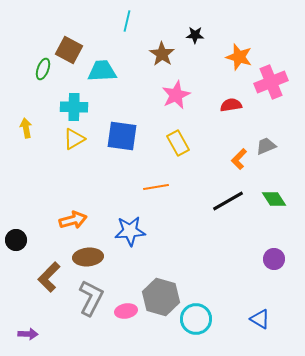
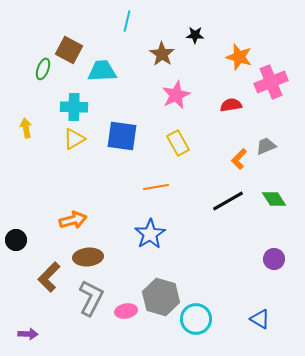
blue star: moved 20 px right, 3 px down; rotated 28 degrees counterclockwise
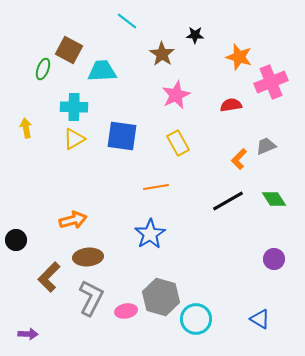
cyan line: rotated 65 degrees counterclockwise
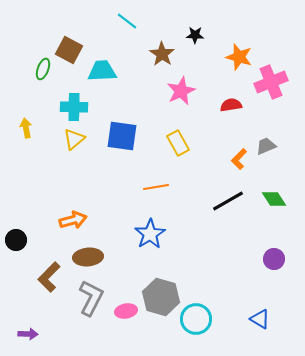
pink star: moved 5 px right, 4 px up
yellow triangle: rotated 10 degrees counterclockwise
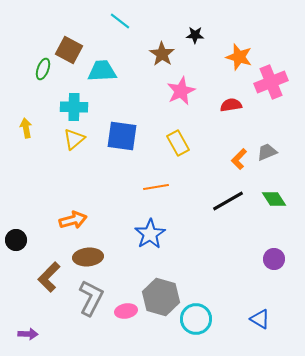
cyan line: moved 7 px left
gray trapezoid: moved 1 px right, 6 px down
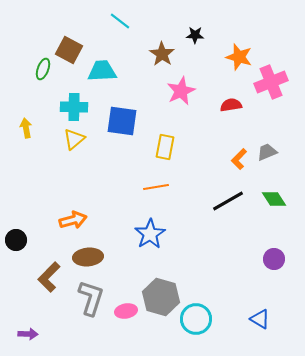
blue square: moved 15 px up
yellow rectangle: moved 13 px left, 4 px down; rotated 40 degrees clockwise
gray L-shape: rotated 9 degrees counterclockwise
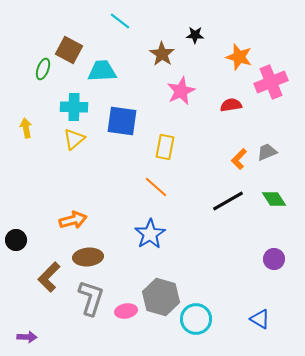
orange line: rotated 50 degrees clockwise
purple arrow: moved 1 px left, 3 px down
